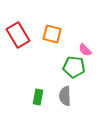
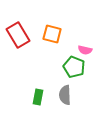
pink semicircle: rotated 32 degrees counterclockwise
green pentagon: rotated 15 degrees clockwise
gray semicircle: moved 1 px up
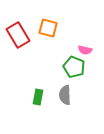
orange square: moved 4 px left, 6 px up
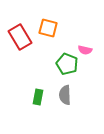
red rectangle: moved 2 px right, 2 px down
green pentagon: moved 7 px left, 3 px up
